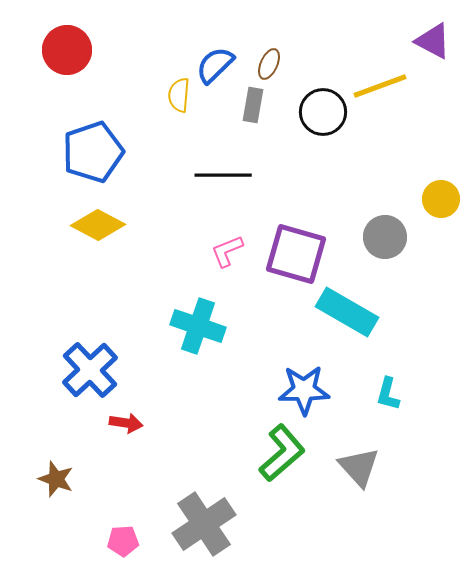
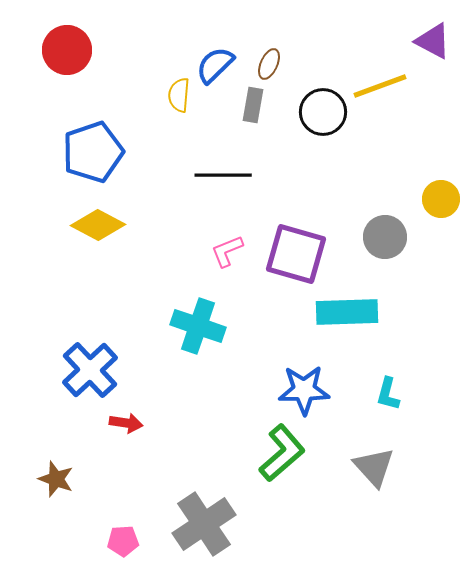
cyan rectangle: rotated 32 degrees counterclockwise
gray triangle: moved 15 px right
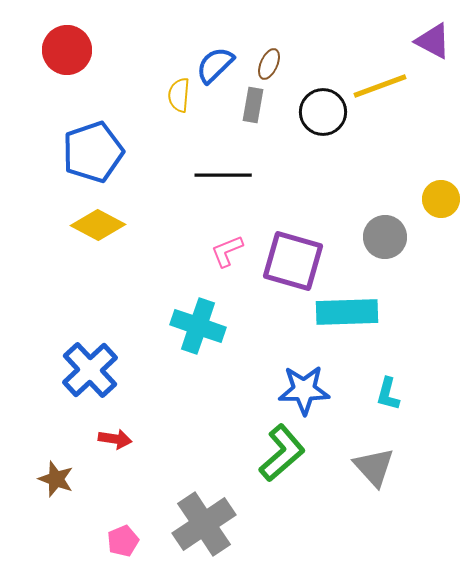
purple square: moved 3 px left, 7 px down
red arrow: moved 11 px left, 16 px down
pink pentagon: rotated 20 degrees counterclockwise
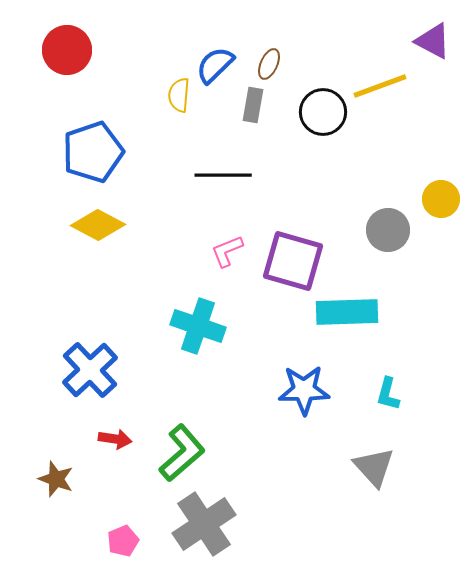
gray circle: moved 3 px right, 7 px up
green L-shape: moved 100 px left
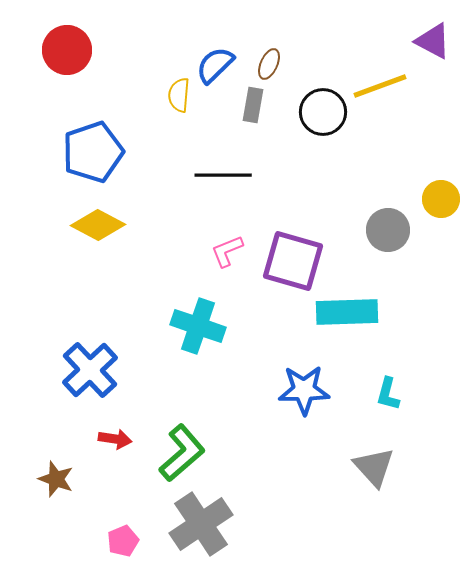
gray cross: moved 3 px left
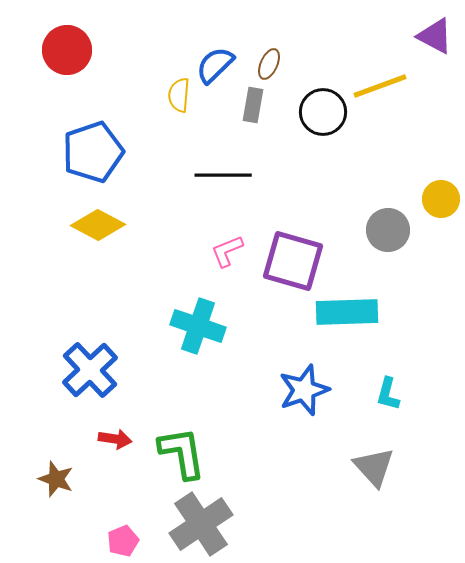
purple triangle: moved 2 px right, 5 px up
blue star: rotated 18 degrees counterclockwise
green L-shape: rotated 58 degrees counterclockwise
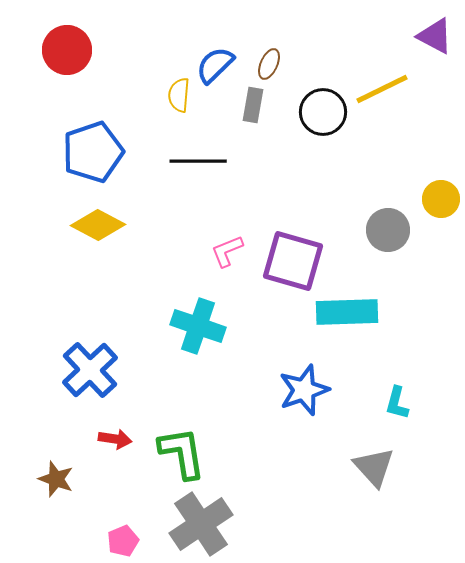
yellow line: moved 2 px right, 3 px down; rotated 6 degrees counterclockwise
black line: moved 25 px left, 14 px up
cyan L-shape: moved 9 px right, 9 px down
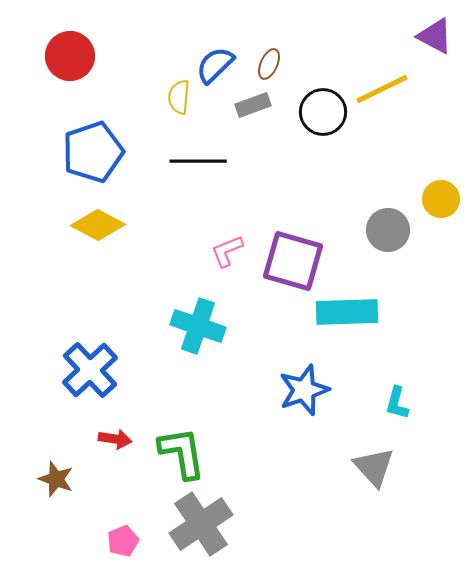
red circle: moved 3 px right, 6 px down
yellow semicircle: moved 2 px down
gray rectangle: rotated 60 degrees clockwise
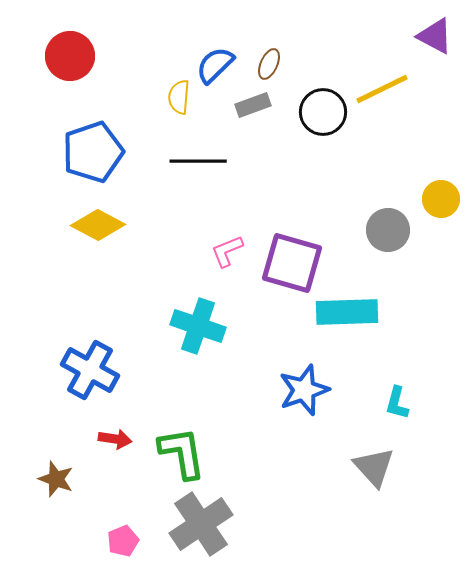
purple square: moved 1 px left, 2 px down
blue cross: rotated 18 degrees counterclockwise
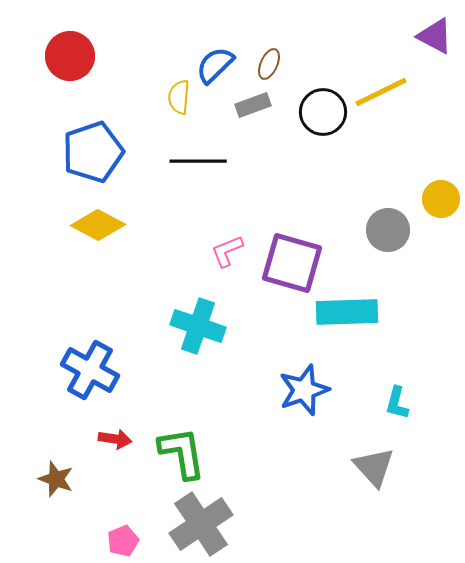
yellow line: moved 1 px left, 3 px down
